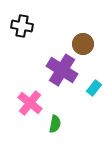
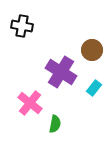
brown circle: moved 9 px right, 6 px down
purple cross: moved 1 px left, 2 px down
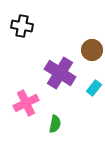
purple cross: moved 1 px left, 1 px down
pink cross: moved 4 px left; rotated 25 degrees clockwise
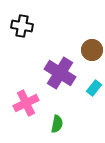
green semicircle: moved 2 px right
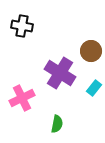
brown circle: moved 1 px left, 1 px down
pink cross: moved 4 px left, 5 px up
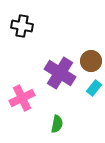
brown circle: moved 10 px down
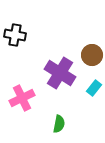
black cross: moved 7 px left, 9 px down
brown circle: moved 1 px right, 6 px up
green semicircle: moved 2 px right
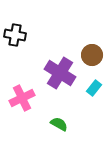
green semicircle: rotated 72 degrees counterclockwise
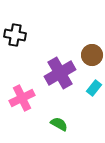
purple cross: rotated 28 degrees clockwise
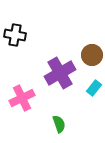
green semicircle: rotated 42 degrees clockwise
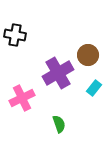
brown circle: moved 4 px left
purple cross: moved 2 px left
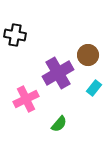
pink cross: moved 4 px right, 1 px down
green semicircle: rotated 60 degrees clockwise
